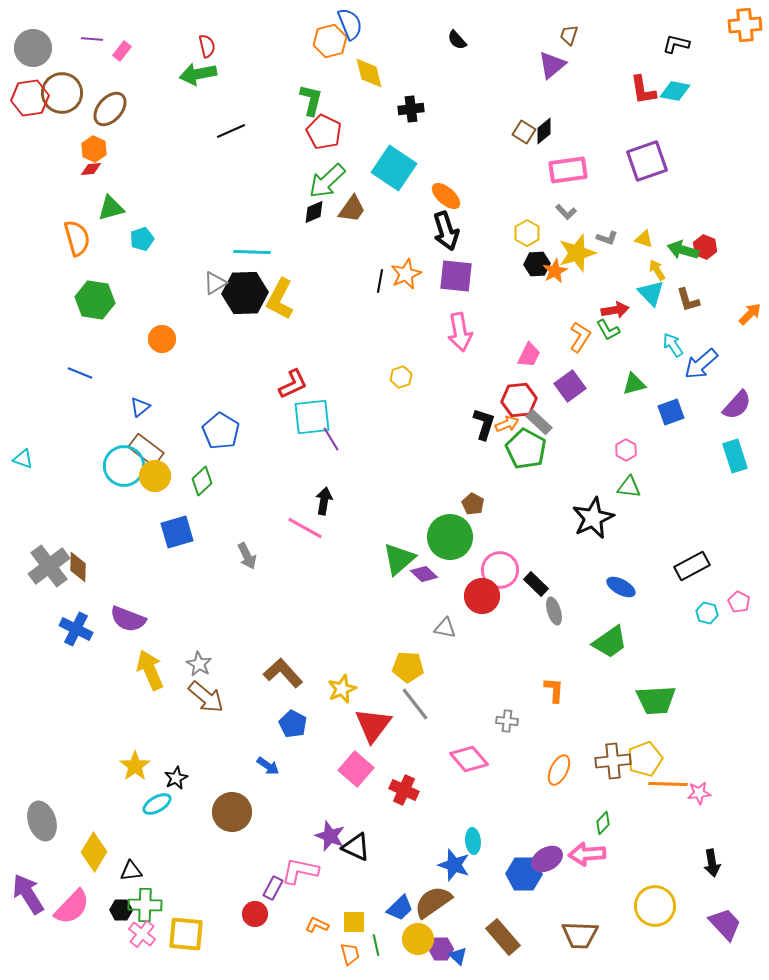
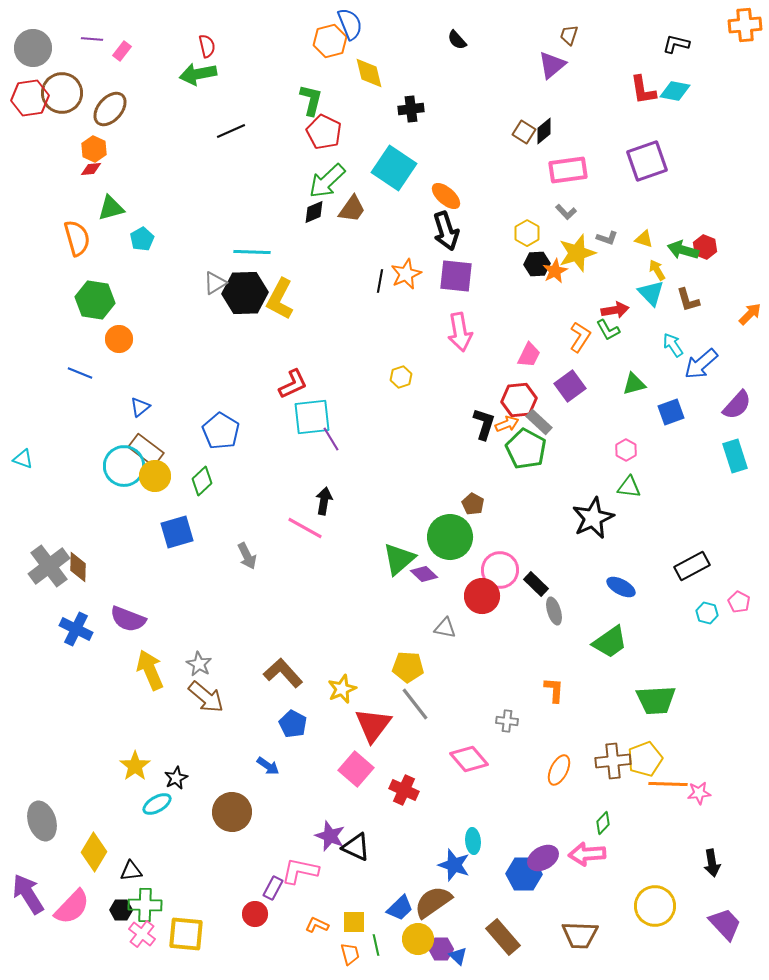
cyan pentagon at (142, 239): rotated 10 degrees counterclockwise
orange circle at (162, 339): moved 43 px left
purple ellipse at (547, 859): moved 4 px left, 1 px up
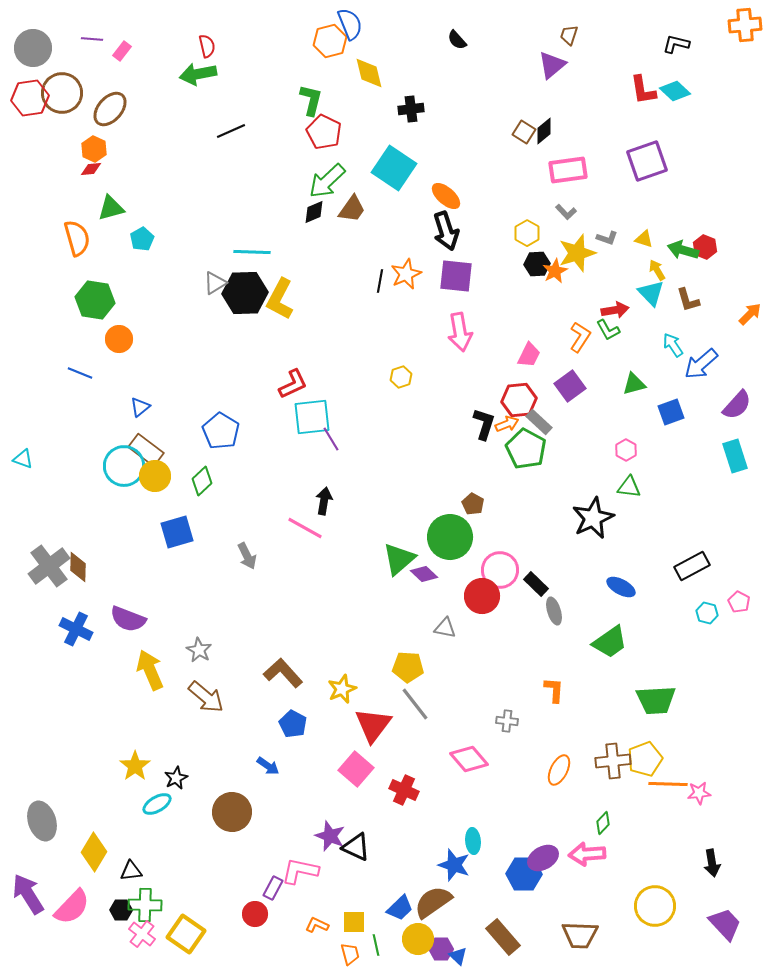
cyan diamond at (675, 91): rotated 32 degrees clockwise
gray star at (199, 664): moved 14 px up
yellow square at (186, 934): rotated 30 degrees clockwise
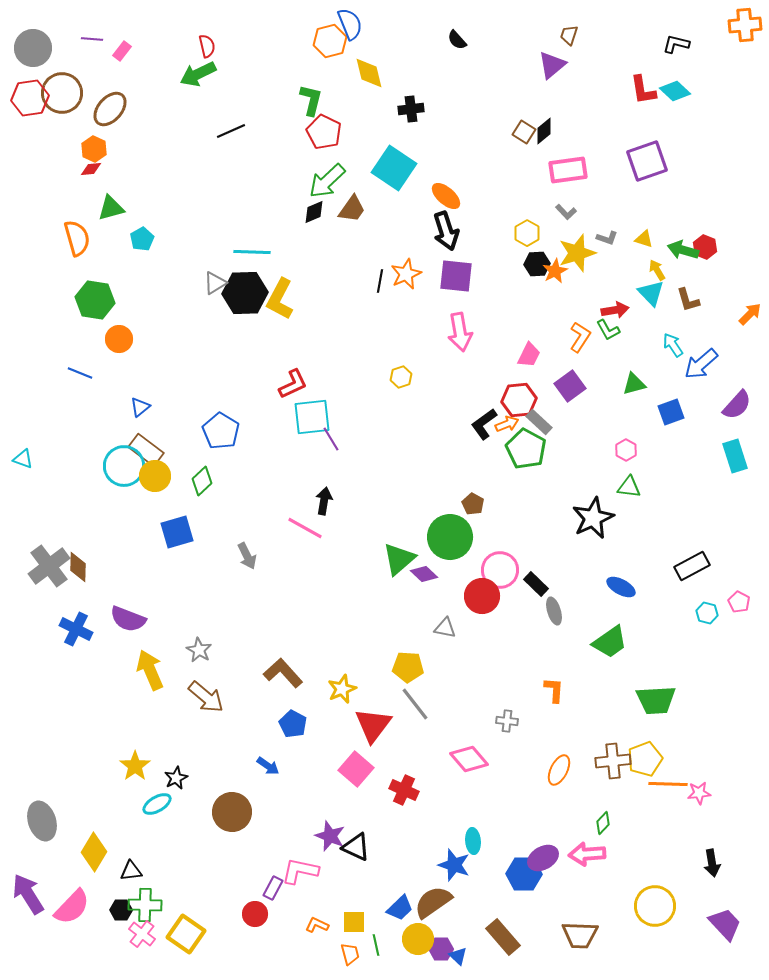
green arrow at (198, 74): rotated 15 degrees counterclockwise
black L-shape at (484, 424): rotated 144 degrees counterclockwise
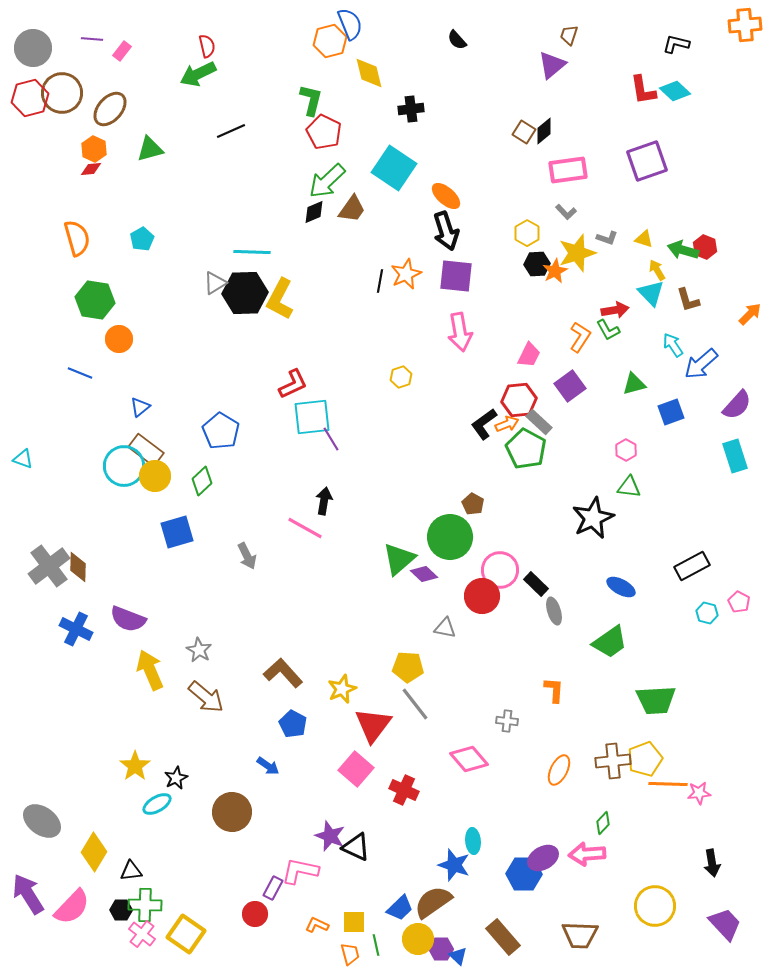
red hexagon at (30, 98): rotated 6 degrees counterclockwise
green triangle at (111, 208): moved 39 px right, 59 px up
gray ellipse at (42, 821): rotated 36 degrees counterclockwise
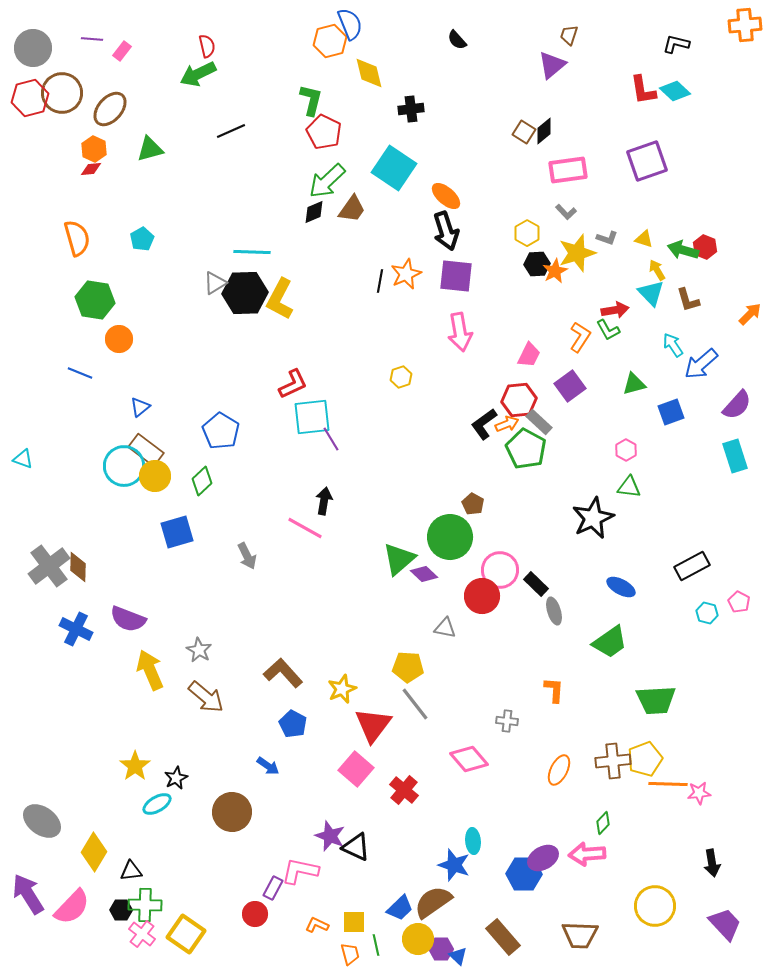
red cross at (404, 790): rotated 16 degrees clockwise
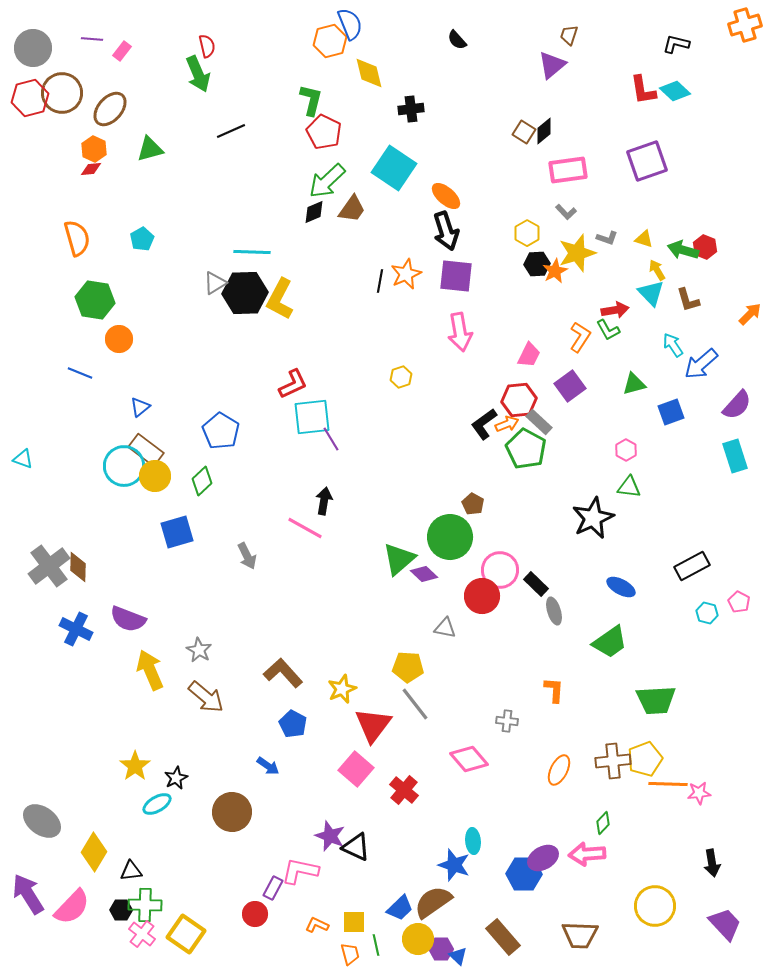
orange cross at (745, 25): rotated 12 degrees counterclockwise
green arrow at (198, 74): rotated 87 degrees counterclockwise
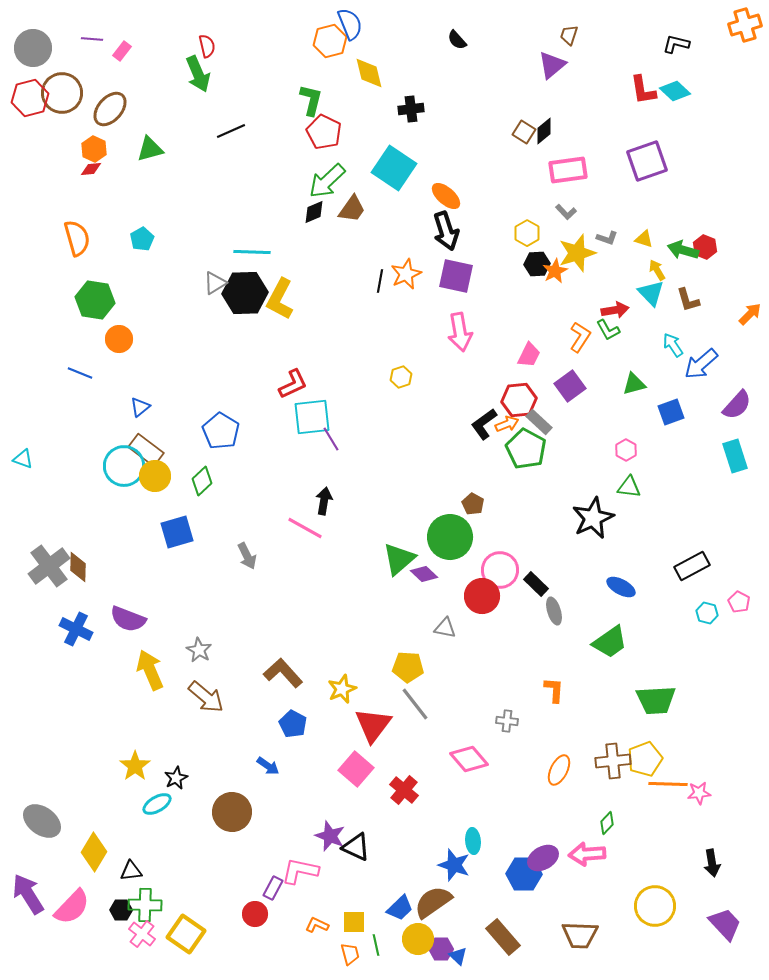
purple square at (456, 276): rotated 6 degrees clockwise
green diamond at (603, 823): moved 4 px right
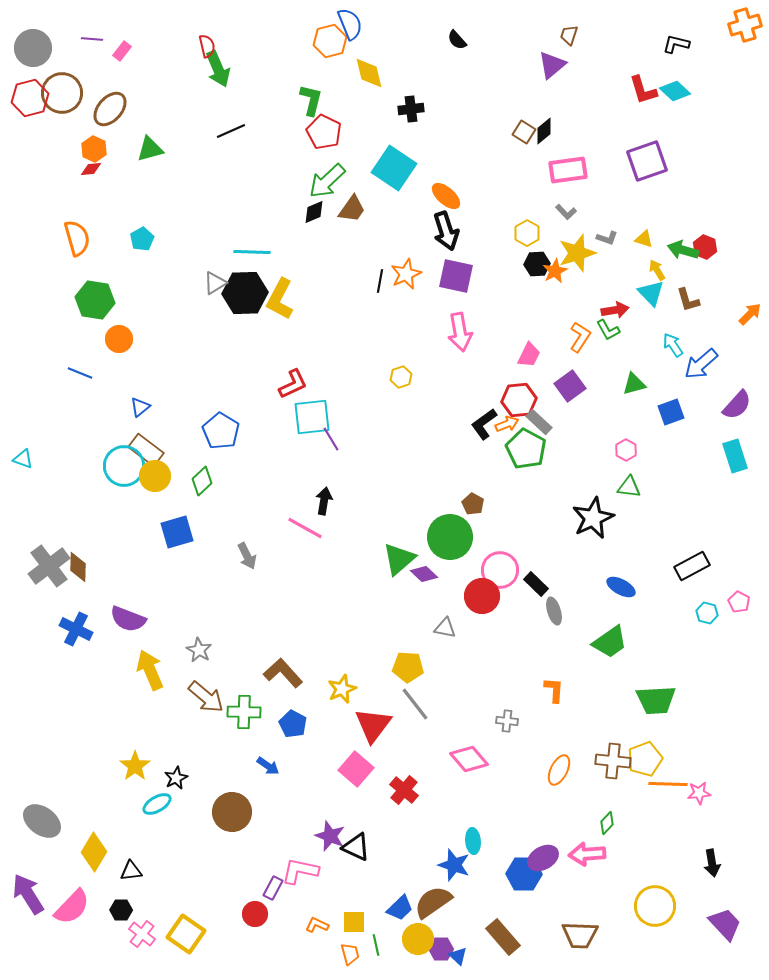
green arrow at (198, 74): moved 20 px right, 5 px up
red L-shape at (643, 90): rotated 8 degrees counterclockwise
brown cross at (613, 761): rotated 12 degrees clockwise
green cross at (145, 905): moved 99 px right, 193 px up
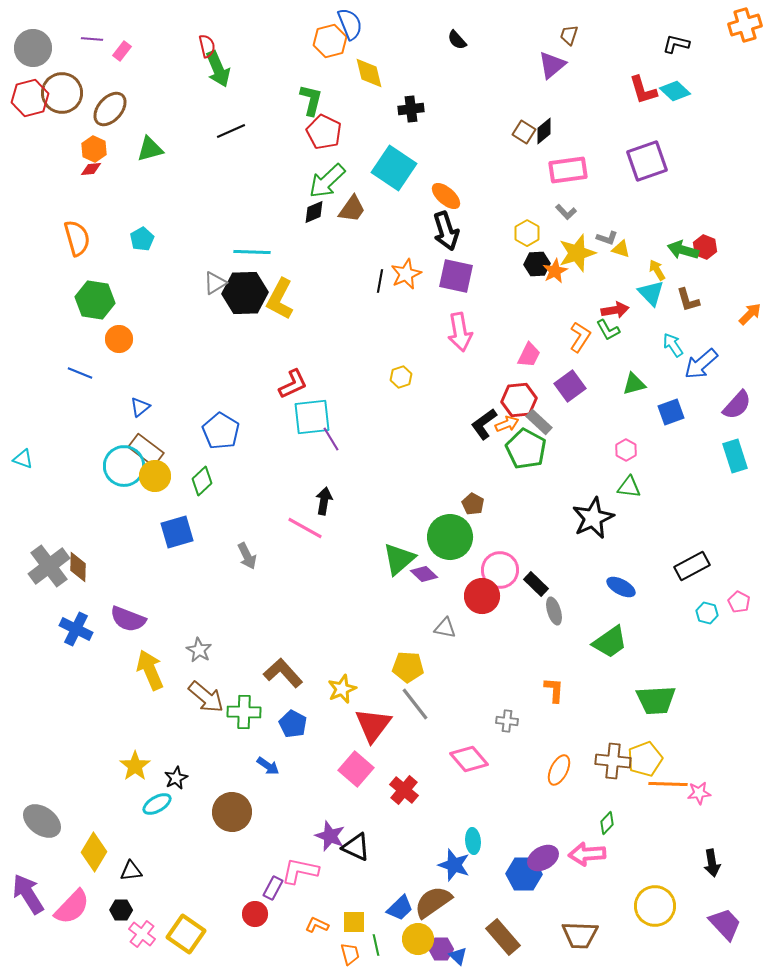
yellow triangle at (644, 239): moved 23 px left, 10 px down
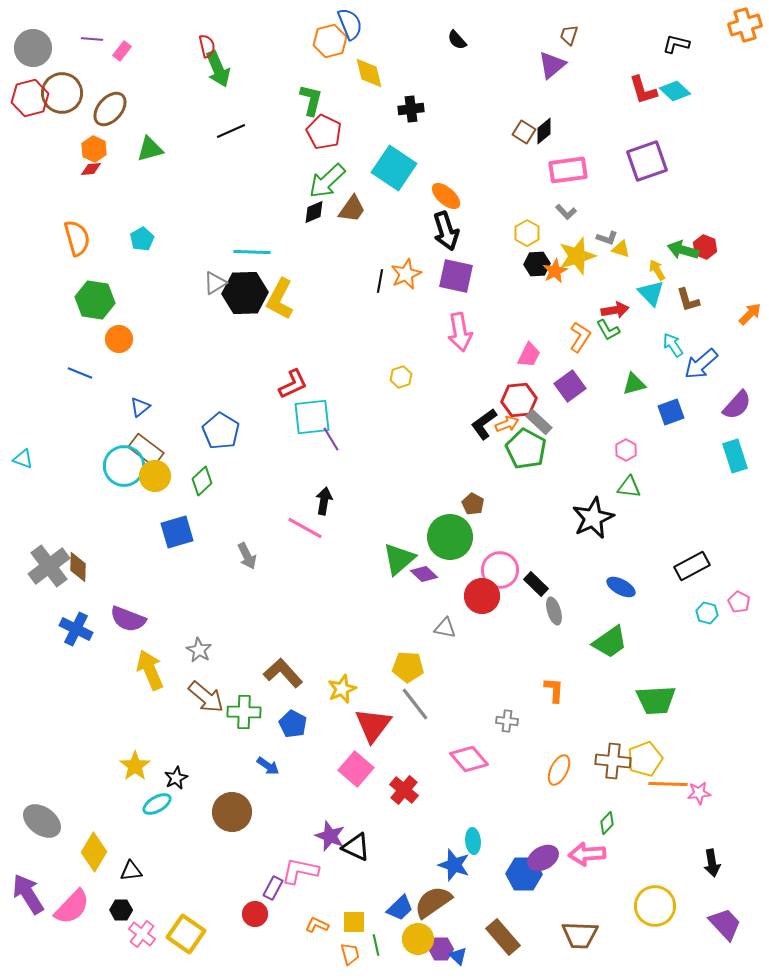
yellow star at (577, 253): moved 3 px down
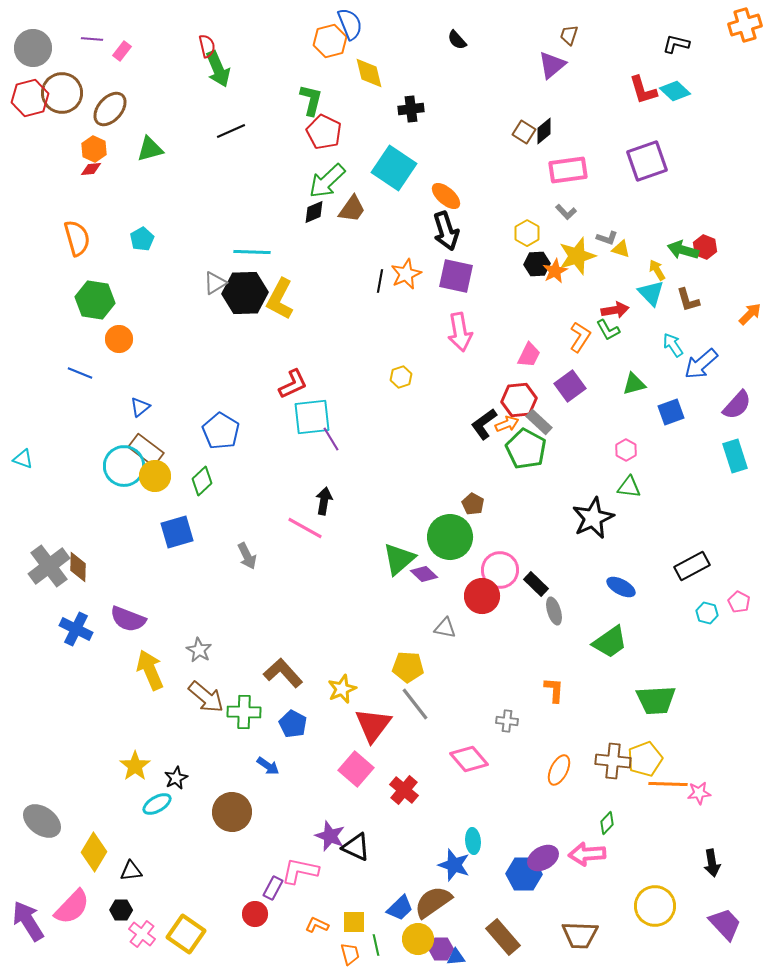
purple arrow at (28, 894): moved 27 px down
blue triangle at (458, 956): moved 2 px left, 1 px down; rotated 48 degrees counterclockwise
